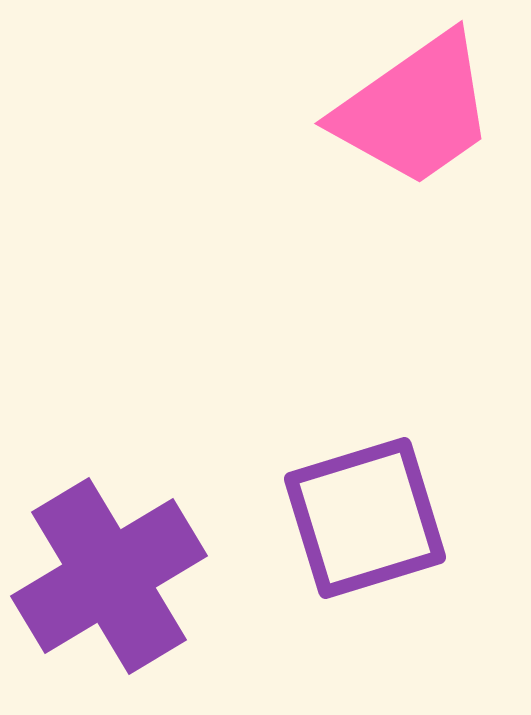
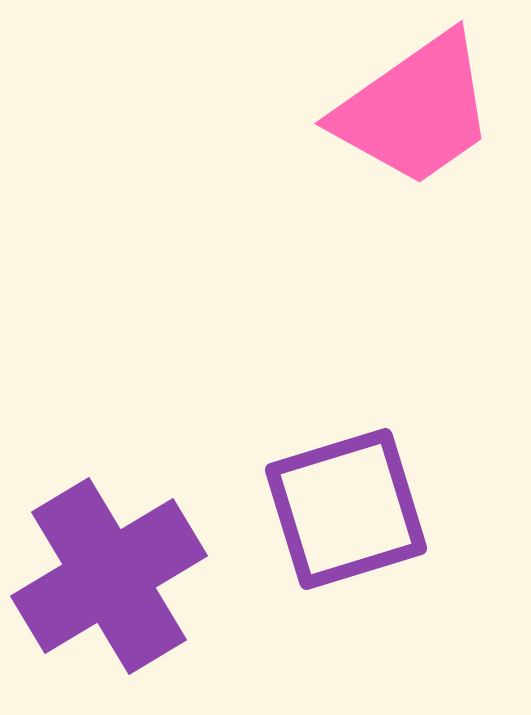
purple square: moved 19 px left, 9 px up
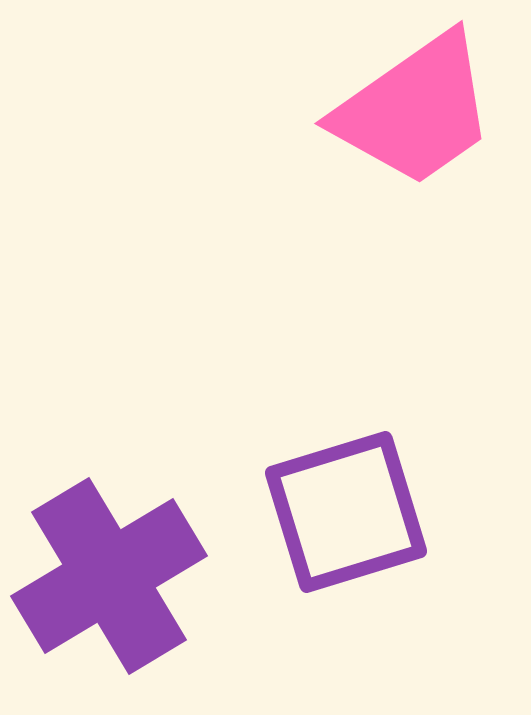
purple square: moved 3 px down
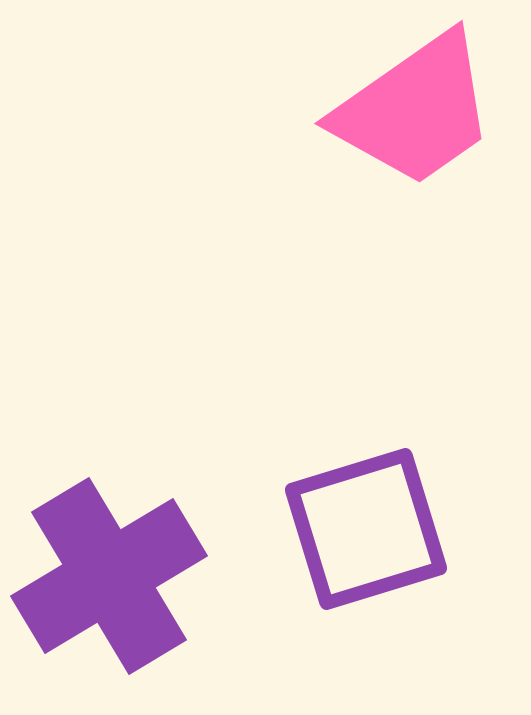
purple square: moved 20 px right, 17 px down
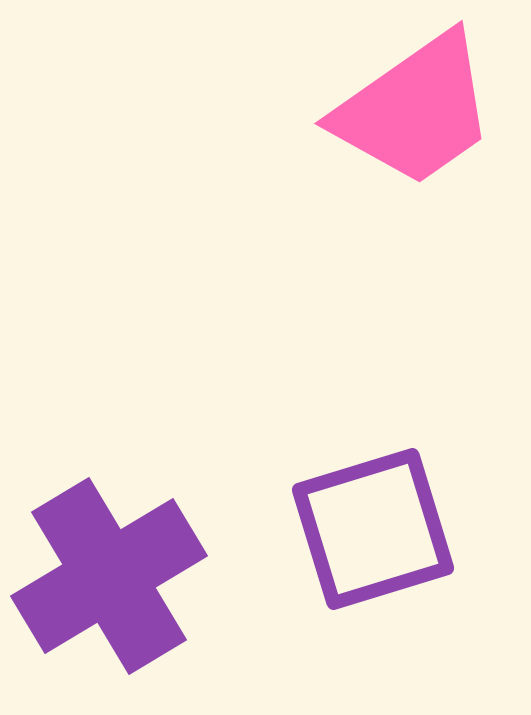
purple square: moved 7 px right
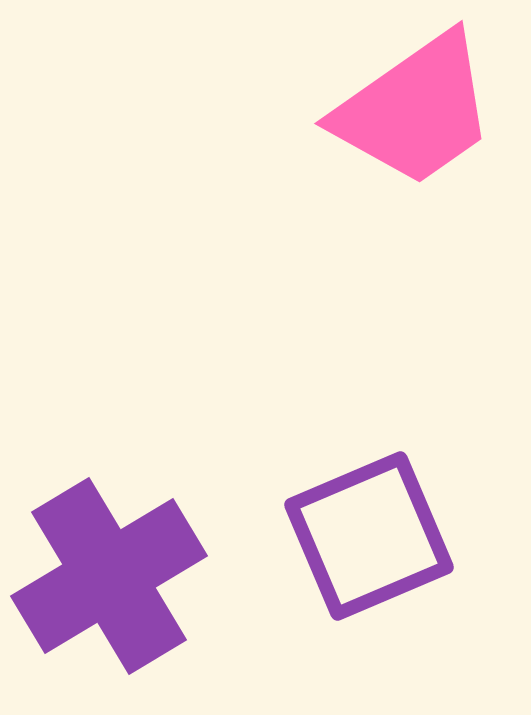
purple square: moved 4 px left, 7 px down; rotated 6 degrees counterclockwise
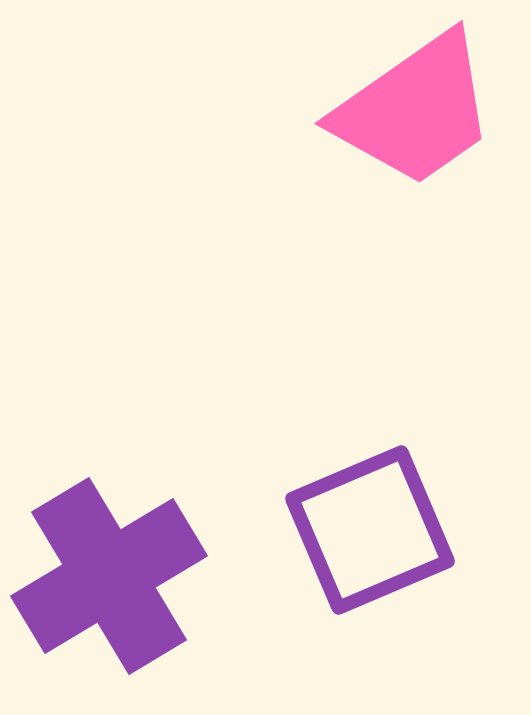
purple square: moved 1 px right, 6 px up
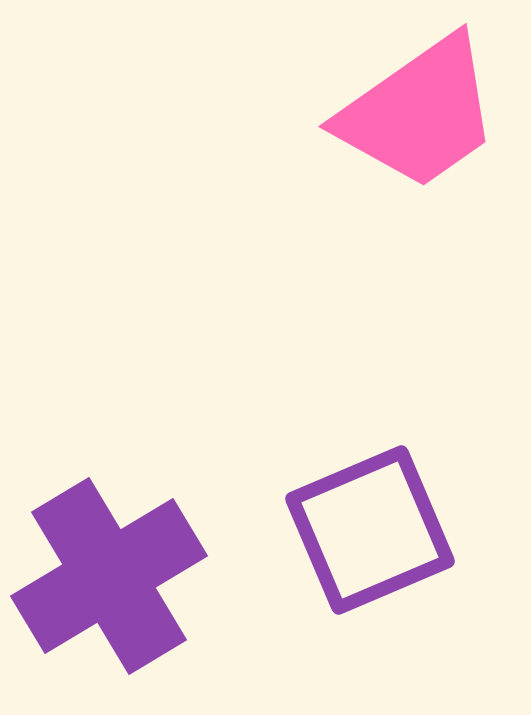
pink trapezoid: moved 4 px right, 3 px down
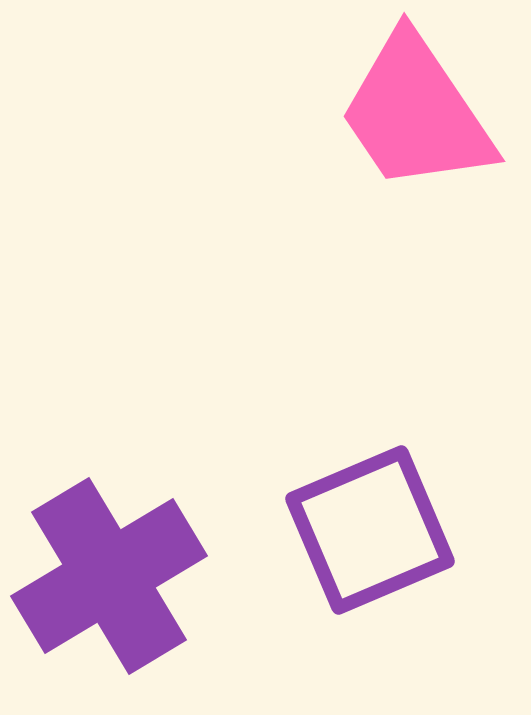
pink trapezoid: moved 3 px left; rotated 91 degrees clockwise
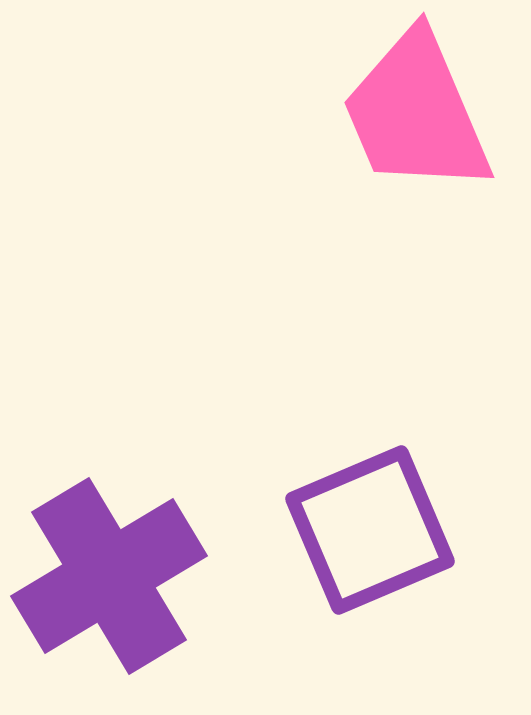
pink trapezoid: rotated 11 degrees clockwise
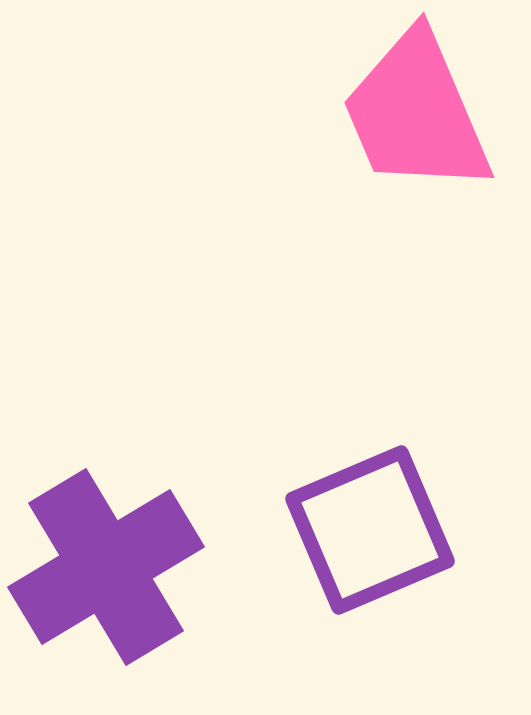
purple cross: moved 3 px left, 9 px up
